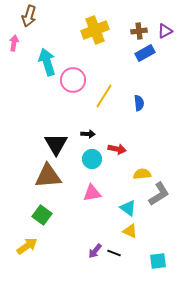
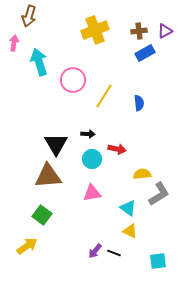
cyan arrow: moved 8 px left
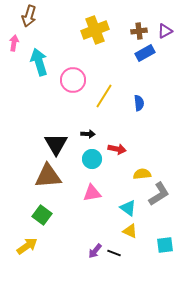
cyan square: moved 7 px right, 16 px up
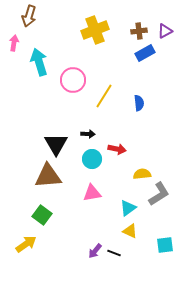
cyan triangle: rotated 48 degrees clockwise
yellow arrow: moved 1 px left, 2 px up
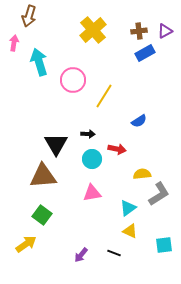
yellow cross: moved 2 px left; rotated 20 degrees counterclockwise
blue semicircle: moved 18 px down; rotated 63 degrees clockwise
brown triangle: moved 5 px left
cyan square: moved 1 px left
purple arrow: moved 14 px left, 4 px down
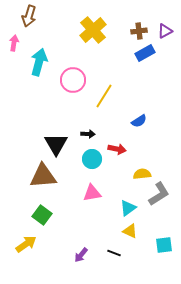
cyan arrow: rotated 32 degrees clockwise
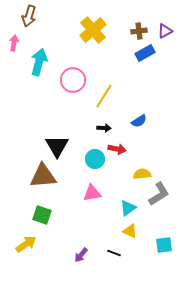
black arrow: moved 16 px right, 6 px up
black triangle: moved 1 px right, 2 px down
cyan circle: moved 3 px right
green square: rotated 18 degrees counterclockwise
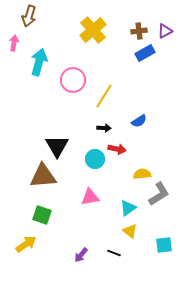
pink triangle: moved 2 px left, 4 px down
yellow triangle: rotated 14 degrees clockwise
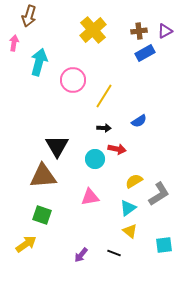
yellow semicircle: moved 8 px left, 7 px down; rotated 24 degrees counterclockwise
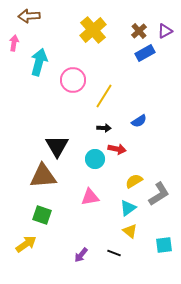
brown arrow: rotated 70 degrees clockwise
brown cross: rotated 35 degrees counterclockwise
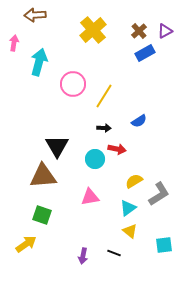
brown arrow: moved 6 px right, 1 px up
pink circle: moved 4 px down
purple arrow: moved 2 px right, 1 px down; rotated 28 degrees counterclockwise
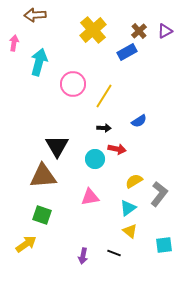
blue rectangle: moved 18 px left, 1 px up
gray L-shape: rotated 20 degrees counterclockwise
